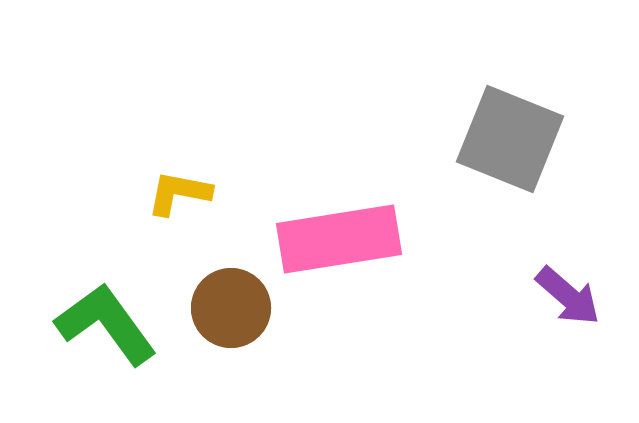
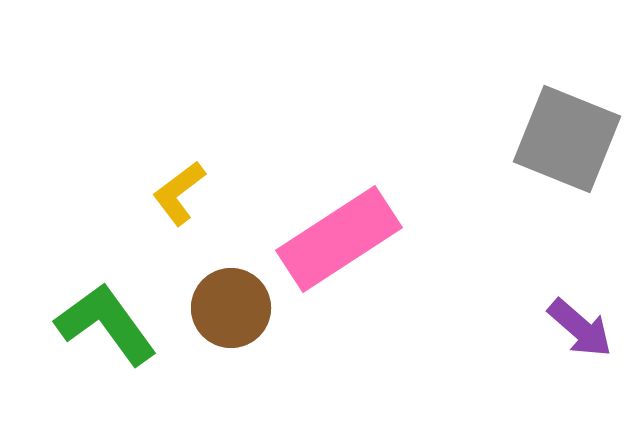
gray square: moved 57 px right
yellow L-shape: rotated 48 degrees counterclockwise
pink rectangle: rotated 24 degrees counterclockwise
purple arrow: moved 12 px right, 32 px down
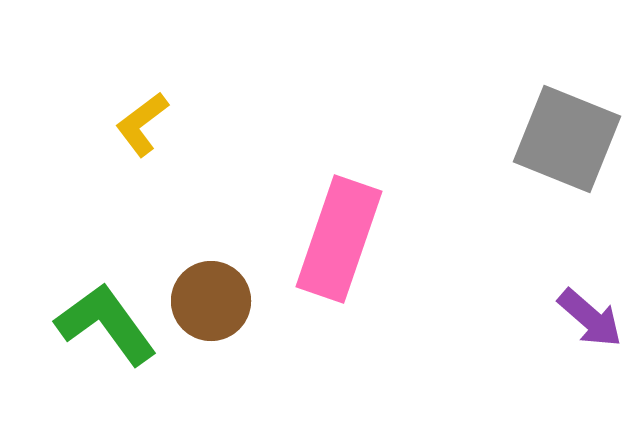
yellow L-shape: moved 37 px left, 69 px up
pink rectangle: rotated 38 degrees counterclockwise
brown circle: moved 20 px left, 7 px up
purple arrow: moved 10 px right, 10 px up
